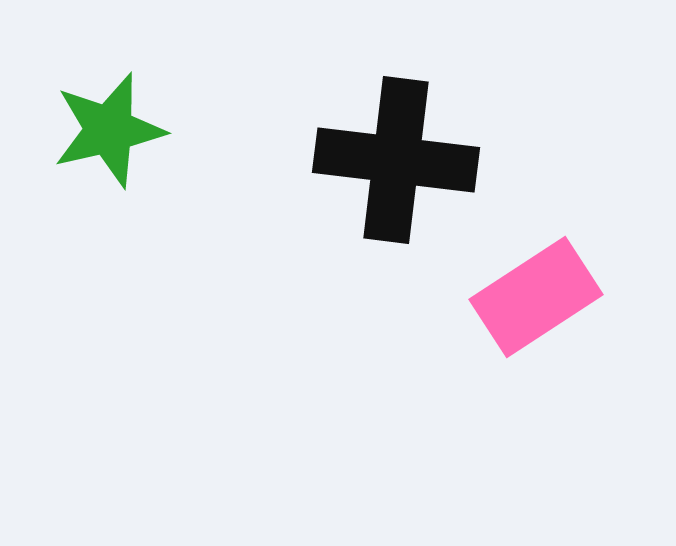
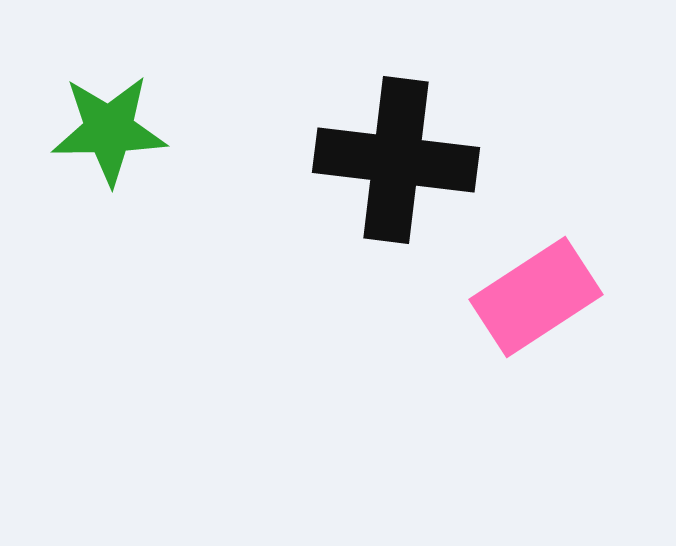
green star: rotated 12 degrees clockwise
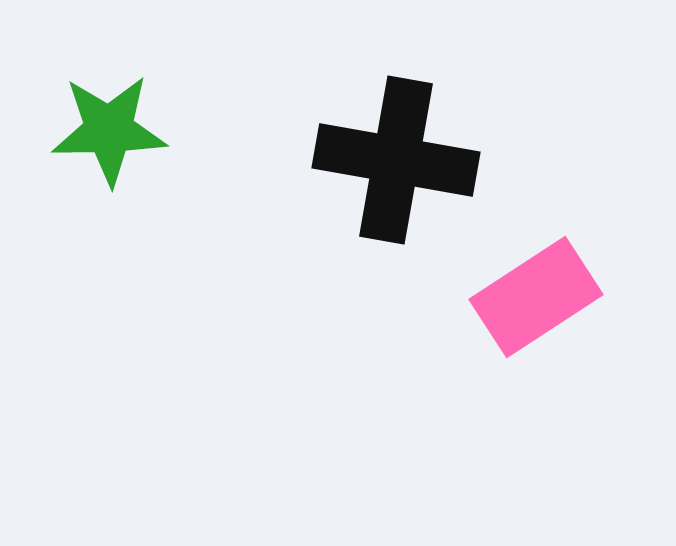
black cross: rotated 3 degrees clockwise
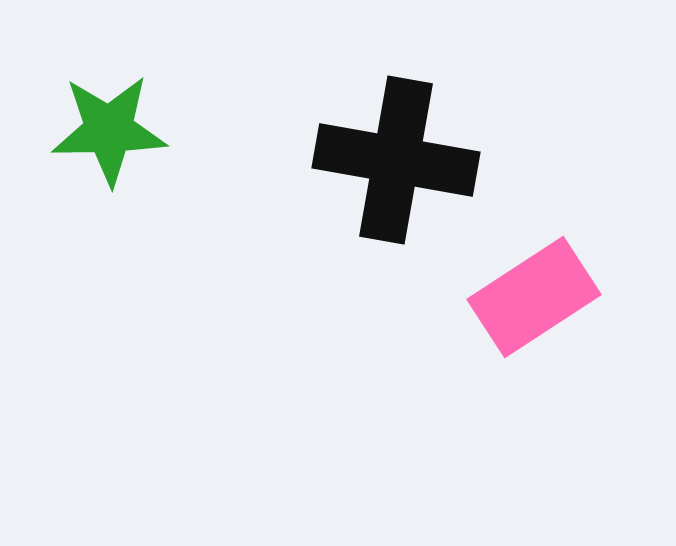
pink rectangle: moved 2 px left
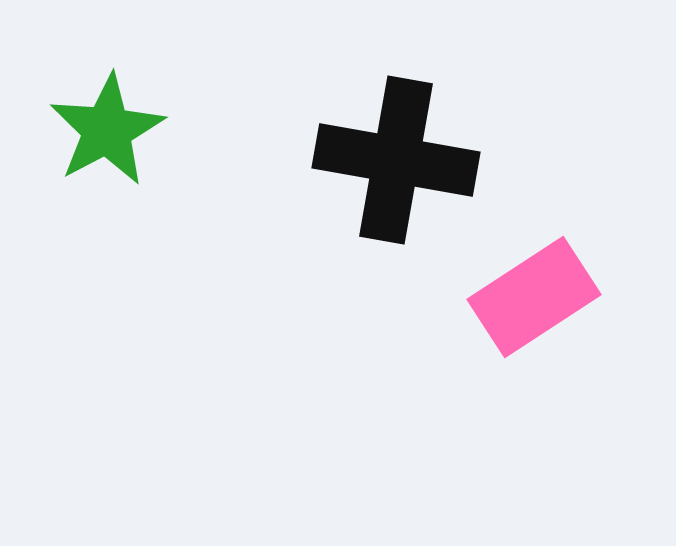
green star: moved 2 px left; rotated 27 degrees counterclockwise
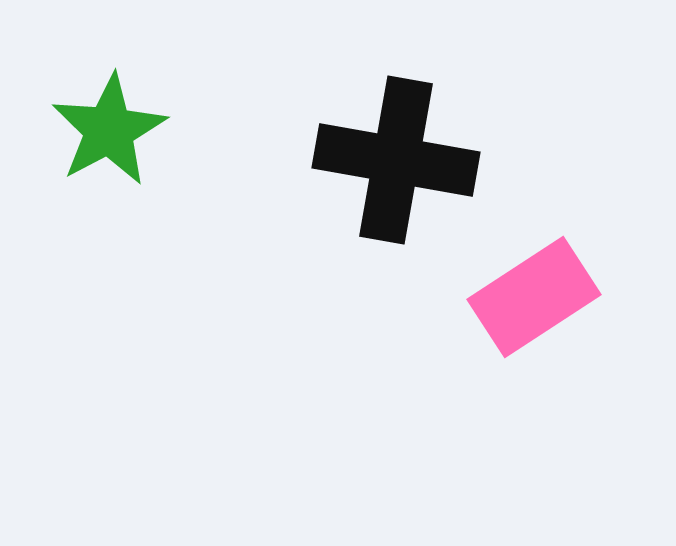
green star: moved 2 px right
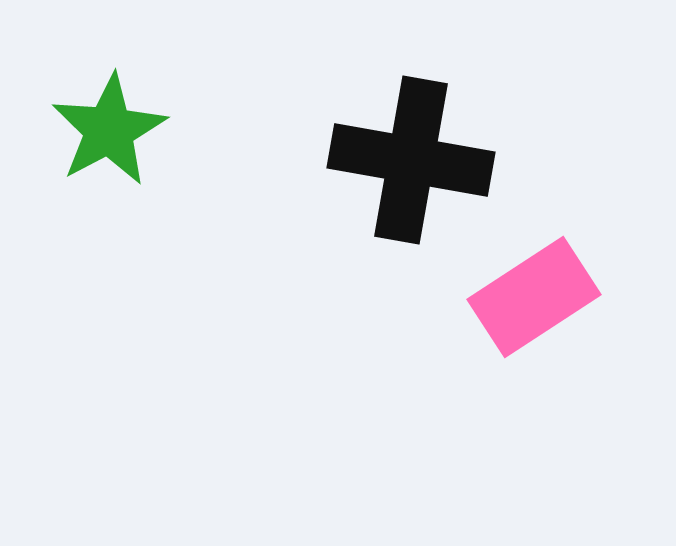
black cross: moved 15 px right
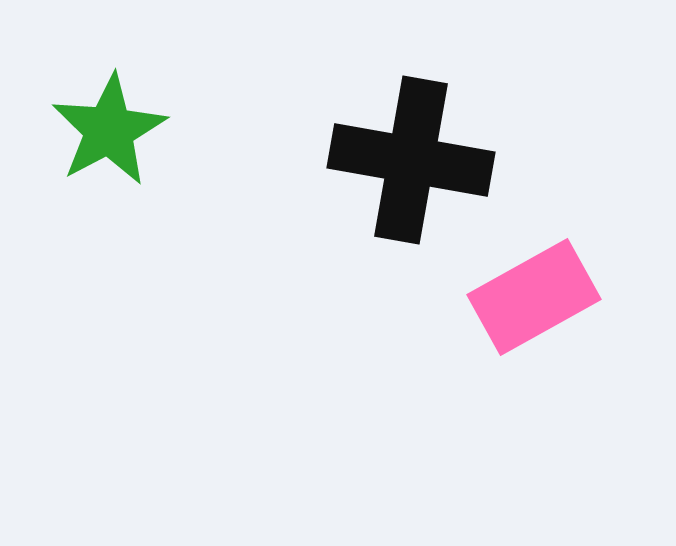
pink rectangle: rotated 4 degrees clockwise
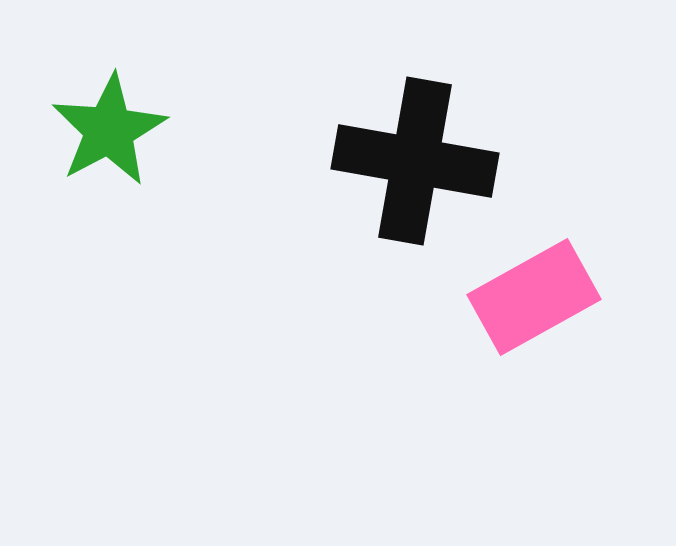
black cross: moved 4 px right, 1 px down
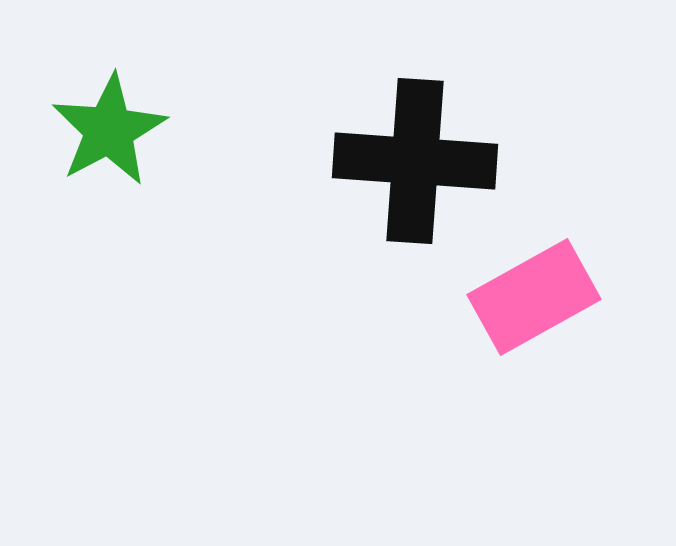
black cross: rotated 6 degrees counterclockwise
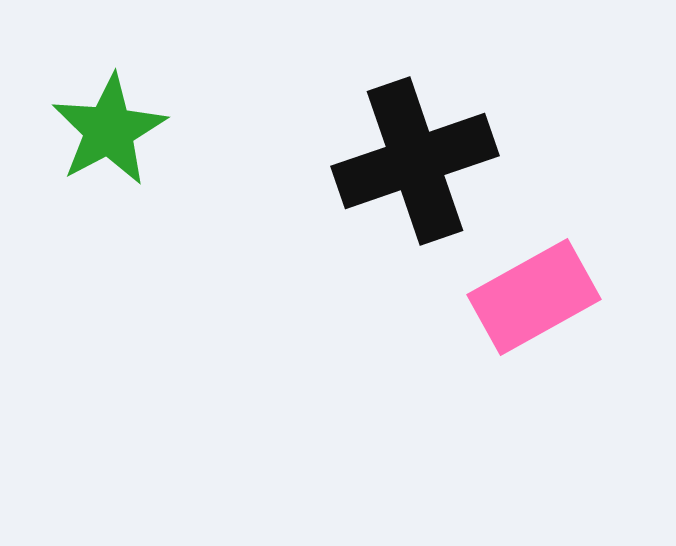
black cross: rotated 23 degrees counterclockwise
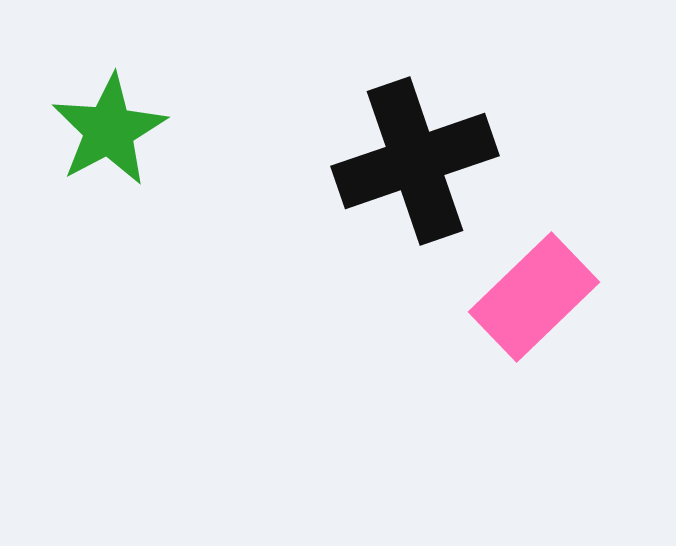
pink rectangle: rotated 15 degrees counterclockwise
